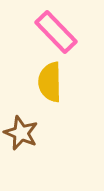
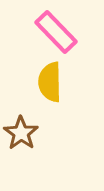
brown star: rotated 12 degrees clockwise
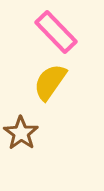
yellow semicircle: rotated 36 degrees clockwise
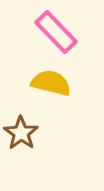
yellow semicircle: moved 1 px right, 1 px down; rotated 69 degrees clockwise
